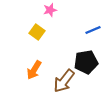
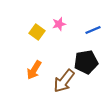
pink star: moved 9 px right, 14 px down
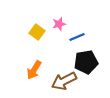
blue line: moved 16 px left, 7 px down
brown arrow: rotated 25 degrees clockwise
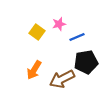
brown arrow: moved 2 px left, 2 px up
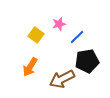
yellow square: moved 1 px left, 3 px down
blue line: rotated 21 degrees counterclockwise
black pentagon: moved 1 px right, 1 px up
orange arrow: moved 4 px left, 3 px up
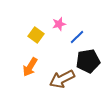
black pentagon: moved 1 px right
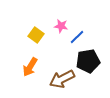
pink star: moved 2 px right, 2 px down; rotated 24 degrees clockwise
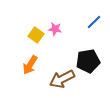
pink star: moved 6 px left, 3 px down
blue line: moved 17 px right, 15 px up
orange arrow: moved 2 px up
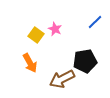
blue line: moved 1 px right
pink star: rotated 16 degrees clockwise
black pentagon: moved 3 px left
orange arrow: moved 2 px up; rotated 60 degrees counterclockwise
